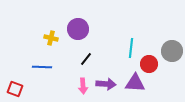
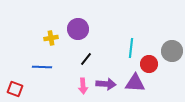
yellow cross: rotated 24 degrees counterclockwise
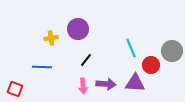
cyan line: rotated 30 degrees counterclockwise
black line: moved 1 px down
red circle: moved 2 px right, 1 px down
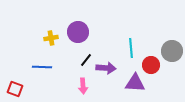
purple circle: moved 3 px down
cyan line: rotated 18 degrees clockwise
purple arrow: moved 16 px up
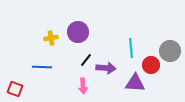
gray circle: moved 2 px left
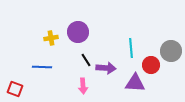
gray circle: moved 1 px right
black line: rotated 72 degrees counterclockwise
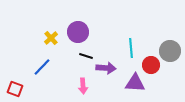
yellow cross: rotated 32 degrees counterclockwise
gray circle: moved 1 px left
black line: moved 4 px up; rotated 40 degrees counterclockwise
blue line: rotated 48 degrees counterclockwise
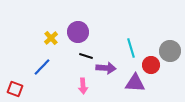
cyan line: rotated 12 degrees counterclockwise
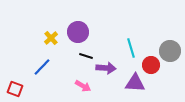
pink arrow: rotated 56 degrees counterclockwise
